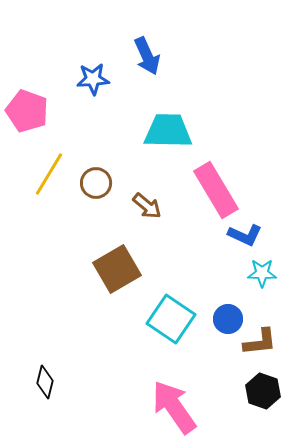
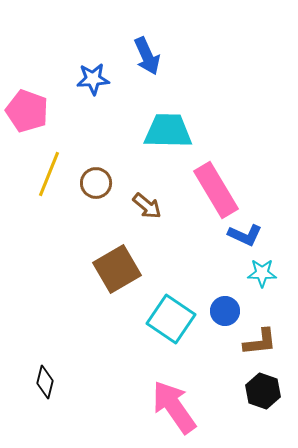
yellow line: rotated 9 degrees counterclockwise
blue circle: moved 3 px left, 8 px up
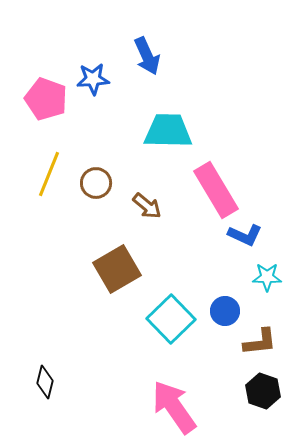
pink pentagon: moved 19 px right, 12 px up
cyan star: moved 5 px right, 4 px down
cyan square: rotated 12 degrees clockwise
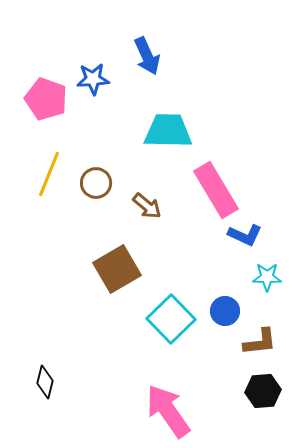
black hexagon: rotated 24 degrees counterclockwise
pink arrow: moved 6 px left, 4 px down
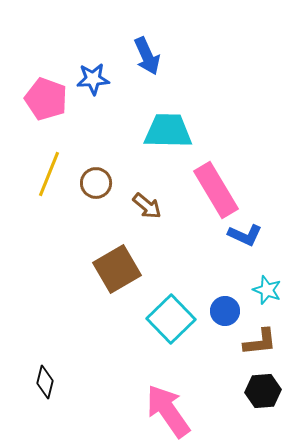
cyan star: moved 13 px down; rotated 20 degrees clockwise
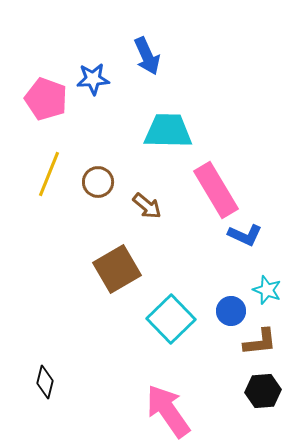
brown circle: moved 2 px right, 1 px up
blue circle: moved 6 px right
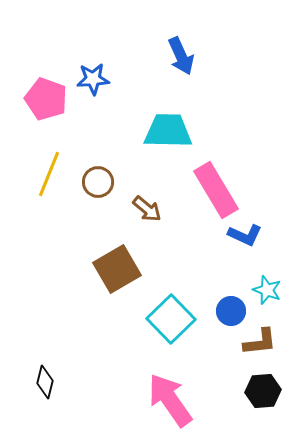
blue arrow: moved 34 px right
brown arrow: moved 3 px down
pink arrow: moved 2 px right, 11 px up
